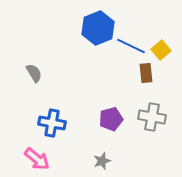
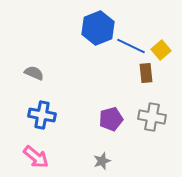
gray semicircle: rotated 36 degrees counterclockwise
blue cross: moved 10 px left, 8 px up
pink arrow: moved 1 px left, 2 px up
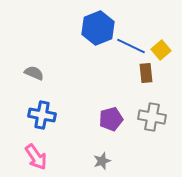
pink arrow: rotated 16 degrees clockwise
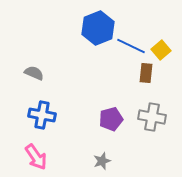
brown rectangle: rotated 12 degrees clockwise
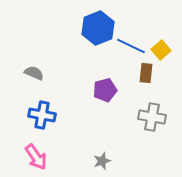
purple pentagon: moved 6 px left, 29 px up
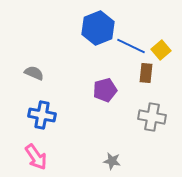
gray star: moved 10 px right; rotated 30 degrees clockwise
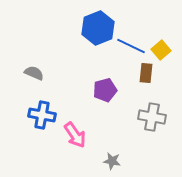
pink arrow: moved 39 px right, 22 px up
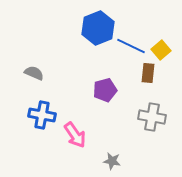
brown rectangle: moved 2 px right
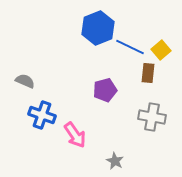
blue line: moved 1 px left, 1 px down
gray semicircle: moved 9 px left, 8 px down
blue cross: rotated 8 degrees clockwise
gray star: moved 3 px right; rotated 18 degrees clockwise
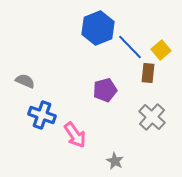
blue line: rotated 20 degrees clockwise
gray cross: rotated 32 degrees clockwise
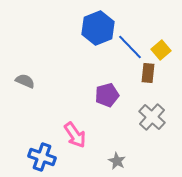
purple pentagon: moved 2 px right, 5 px down
blue cross: moved 42 px down
gray star: moved 2 px right
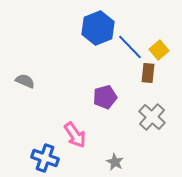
yellow square: moved 2 px left
purple pentagon: moved 2 px left, 2 px down
blue cross: moved 3 px right, 1 px down
gray star: moved 2 px left, 1 px down
